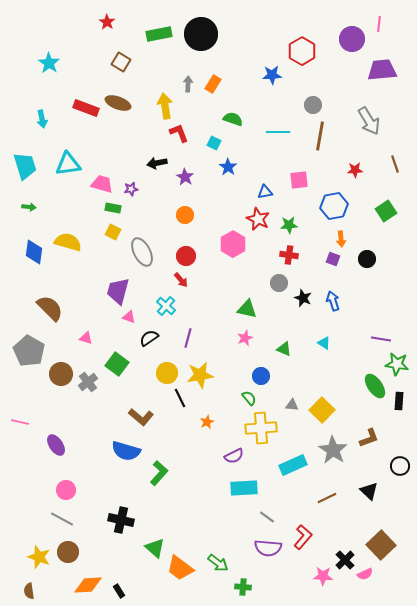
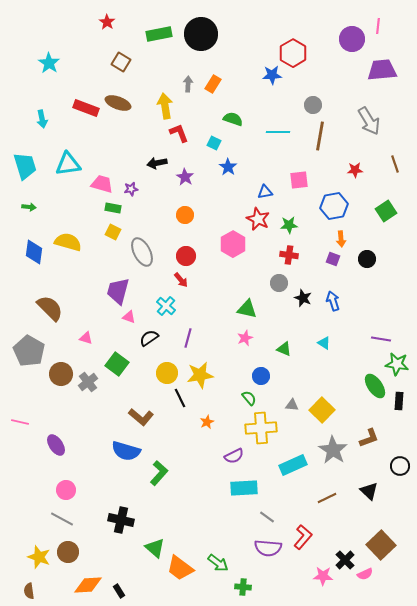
pink line at (379, 24): moved 1 px left, 2 px down
red hexagon at (302, 51): moved 9 px left, 2 px down
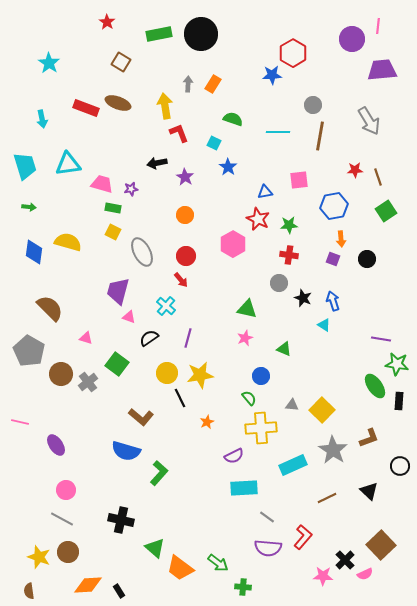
brown line at (395, 164): moved 17 px left, 13 px down
cyan triangle at (324, 343): moved 18 px up
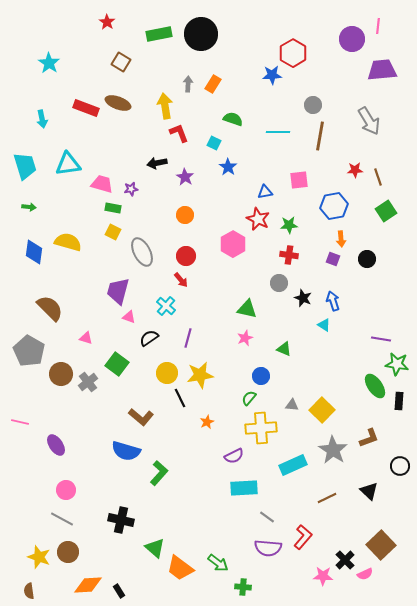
green semicircle at (249, 398): rotated 98 degrees counterclockwise
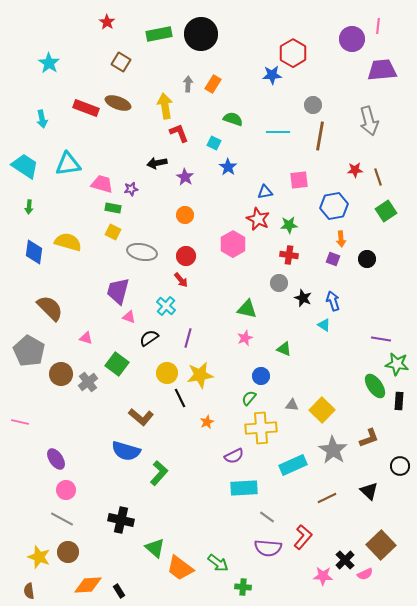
gray arrow at (369, 121): rotated 16 degrees clockwise
cyan trapezoid at (25, 166): rotated 40 degrees counterclockwise
green arrow at (29, 207): rotated 88 degrees clockwise
gray ellipse at (142, 252): rotated 52 degrees counterclockwise
purple ellipse at (56, 445): moved 14 px down
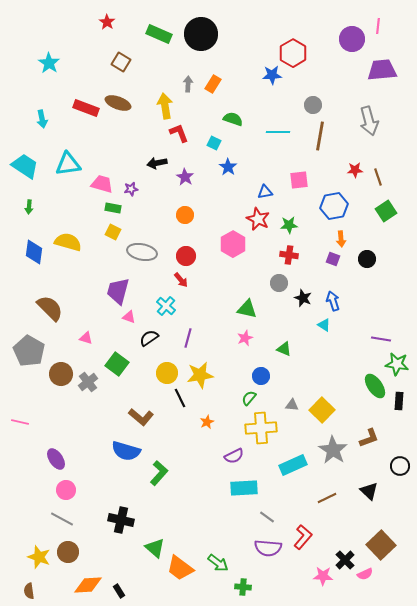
green rectangle at (159, 34): rotated 35 degrees clockwise
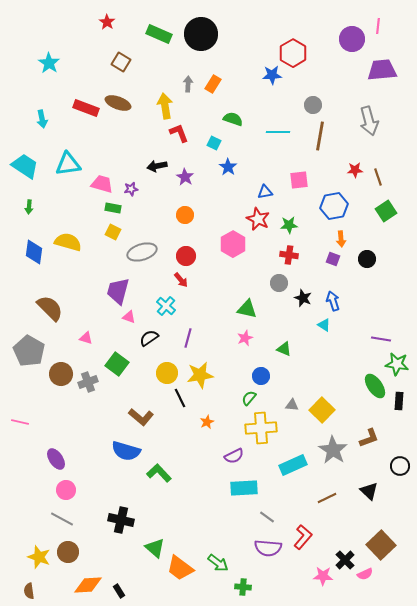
black arrow at (157, 163): moved 3 px down
gray ellipse at (142, 252): rotated 28 degrees counterclockwise
gray cross at (88, 382): rotated 18 degrees clockwise
green L-shape at (159, 473): rotated 85 degrees counterclockwise
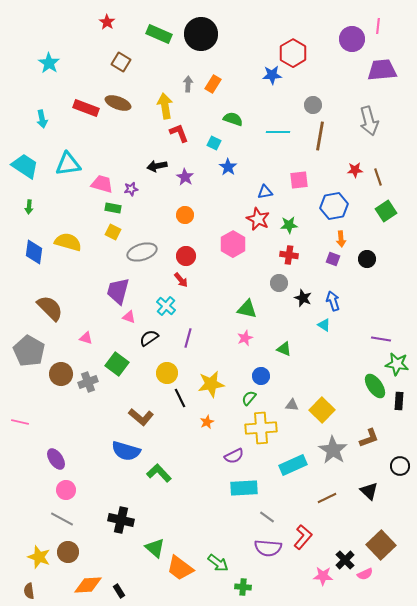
yellow star at (200, 375): moved 11 px right, 9 px down
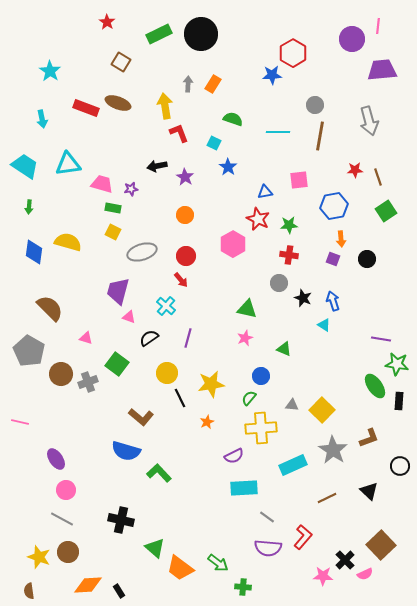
green rectangle at (159, 34): rotated 50 degrees counterclockwise
cyan star at (49, 63): moved 1 px right, 8 px down
gray circle at (313, 105): moved 2 px right
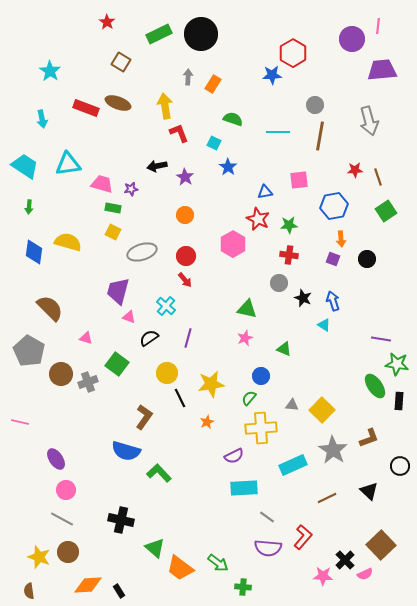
gray arrow at (188, 84): moved 7 px up
red arrow at (181, 280): moved 4 px right
brown L-shape at (141, 417): moved 3 px right; rotated 95 degrees counterclockwise
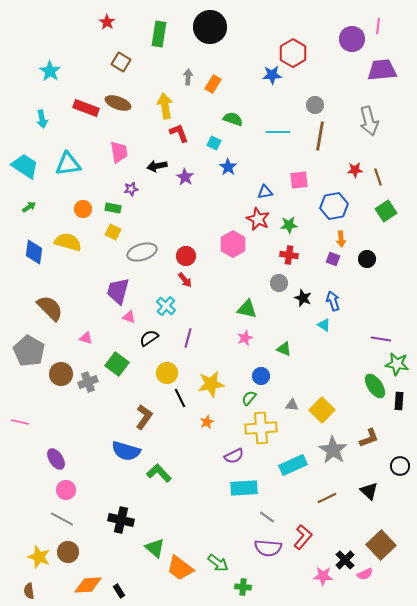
green rectangle at (159, 34): rotated 55 degrees counterclockwise
black circle at (201, 34): moved 9 px right, 7 px up
pink trapezoid at (102, 184): moved 17 px right, 32 px up; rotated 65 degrees clockwise
green arrow at (29, 207): rotated 128 degrees counterclockwise
orange circle at (185, 215): moved 102 px left, 6 px up
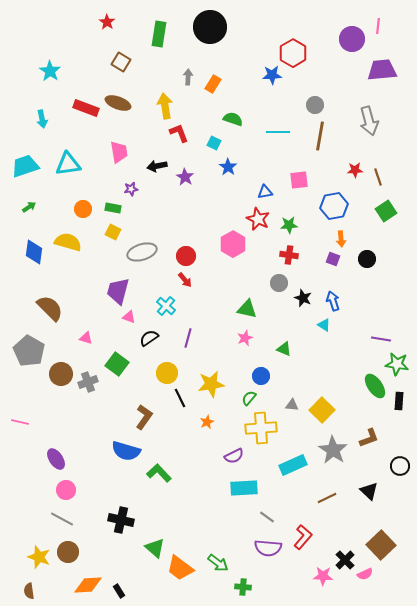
cyan trapezoid at (25, 166): rotated 52 degrees counterclockwise
